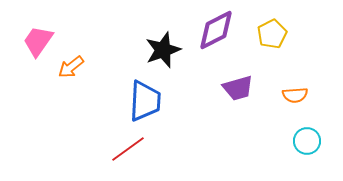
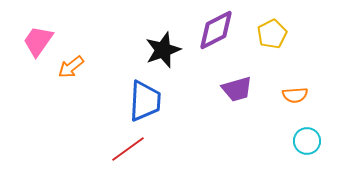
purple trapezoid: moved 1 px left, 1 px down
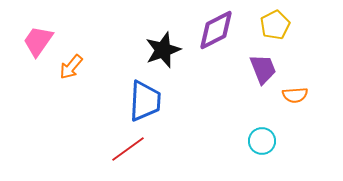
yellow pentagon: moved 3 px right, 9 px up
orange arrow: rotated 12 degrees counterclockwise
purple trapezoid: moved 26 px right, 20 px up; rotated 96 degrees counterclockwise
cyan circle: moved 45 px left
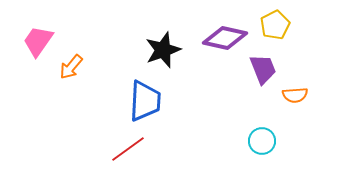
purple diamond: moved 9 px right, 8 px down; rotated 39 degrees clockwise
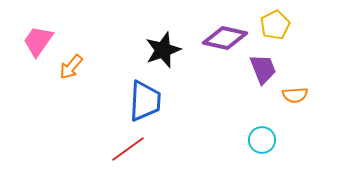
cyan circle: moved 1 px up
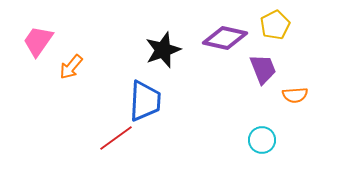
red line: moved 12 px left, 11 px up
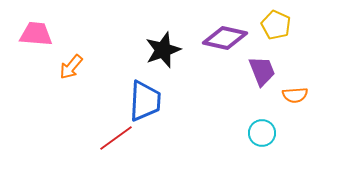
yellow pentagon: moved 1 px right; rotated 20 degrees counterclockwise
pink trapezoid: moved 2 px left, 7 px up; rotated 60 degrees clockwise
purple trapezoid: moved 1 px left, 2 px down
cyan circle: moved 7 px up
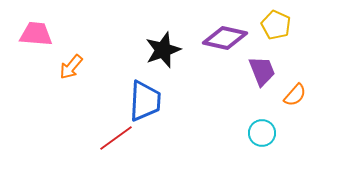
orange semicircle: rotated 45 degrees counterclockwise
